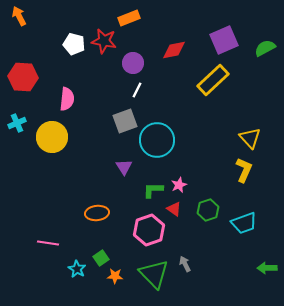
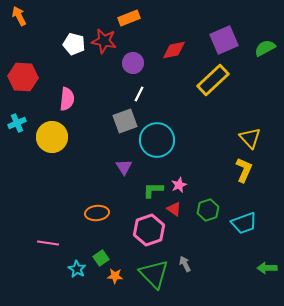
white line: moved 2 px right, 4 px down
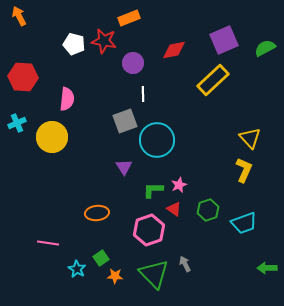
white line: moved 4 px right; rotated 28 degrees counterclockwise
